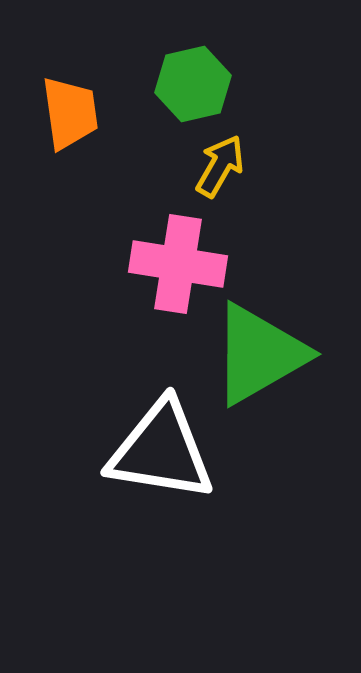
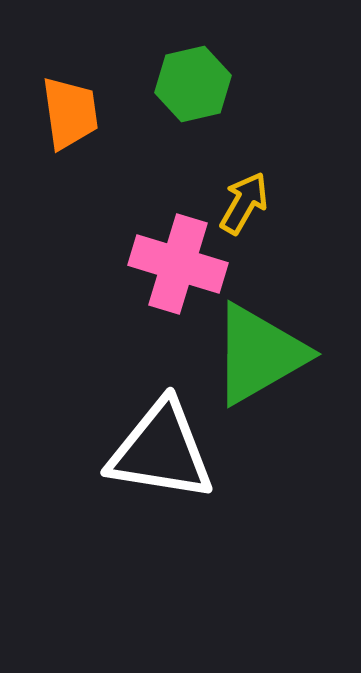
yellow arrow: moved 24 px right, 37 px down
pink cross: rotated 8 degrees clockwise
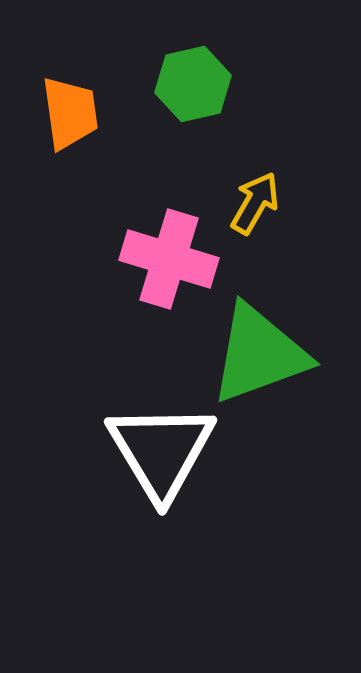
yellow arrow: moved 11 px right
pink cross: moved 9 px left, 5 px up
green triangle: rotated 10 degrees clockwise
white triangle: rotated 50 degrees clockwise
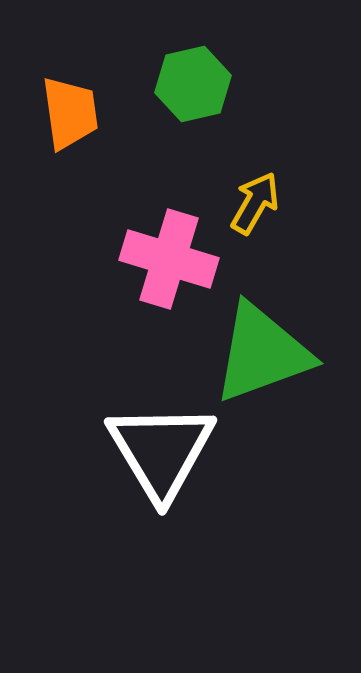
green triangle: moved 3 px right, 1 px up
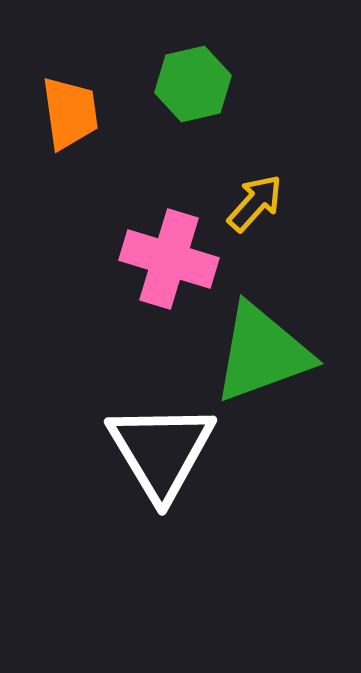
yellow arrow: rotated 12 degrees clockwise
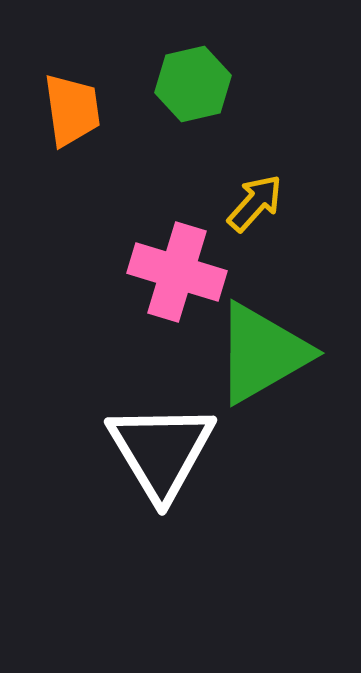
orange trapezoid: moved 2 px right, 3 px up
pink cross: moved 8 px right, 13 px down
green triangle: rotated 10 degrees counterclockwise
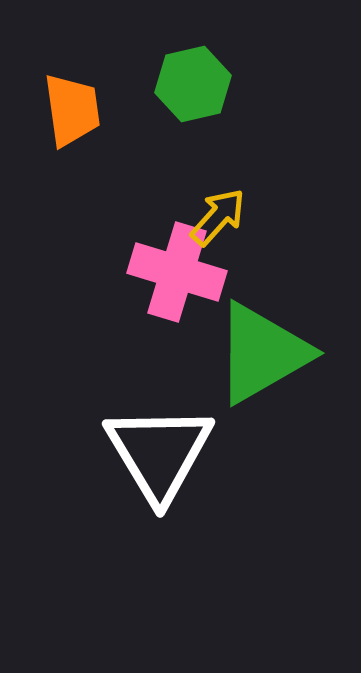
yellow arrow: moved 37 px left, 14 px down
white triangle: moved 2 px left, 2 px down
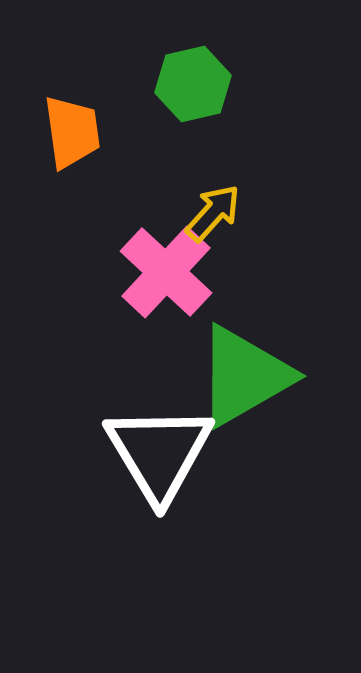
orange trapezoid: moved 22 px down
yellow arrow: moved 5 px left, 4 px up
pink cross: moved 11 px left; rotated 26 degrees clockwise
green triangle: moved 18 px left, 23 px down
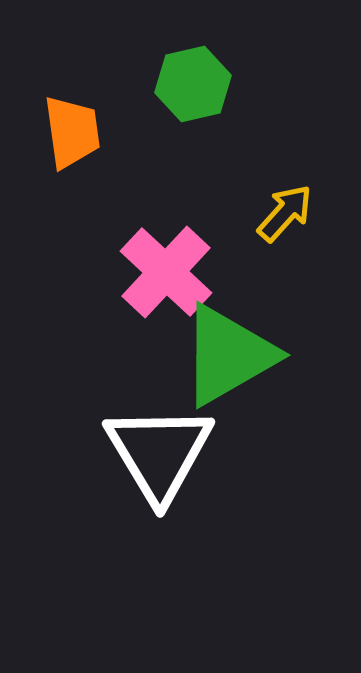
yellow arrow: moved 72 px right
green triangle: moved 16 px left, 21 px up
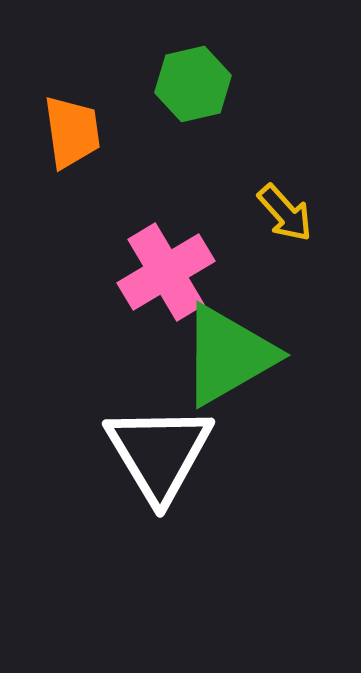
yellow arrow: rotated 96 degrees clockwise
pink cross: rotated 16 degrees clockwise
